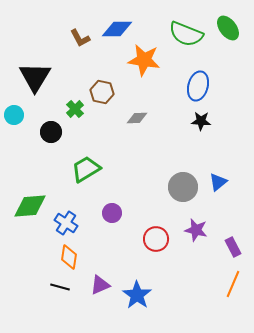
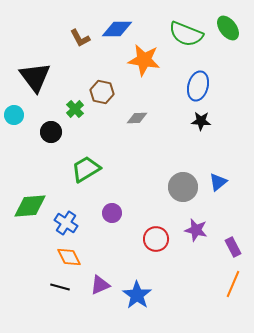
black triangle: rotated 8 degrees counterclockwise
orange diamond: rotated 35 degrees counterclockwise
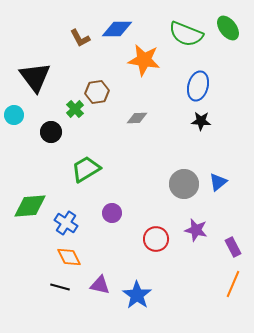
brown hexagon: moved 5 px left; rotated 20 degrees counterclockwise
gray circle: moved 1 px right, 3 px up
purple triangle: rotated 35 degrees clockwise
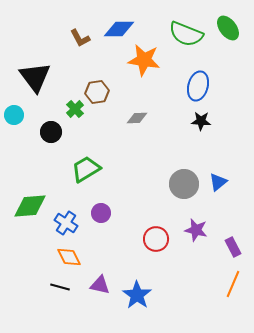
blue diamond: moved 2 px right
purple circle: moved 11 px left
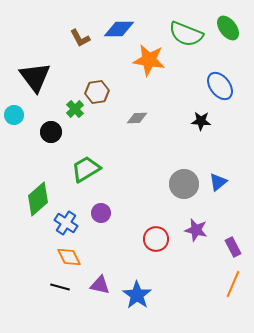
orange star: moved 5 px right
blue ellipse: moved 22 px right; rotated 52 degrees counterclockwise
green diamond: moved 8 px right, 7 px up; rotated 36 degrees counterclockwise
